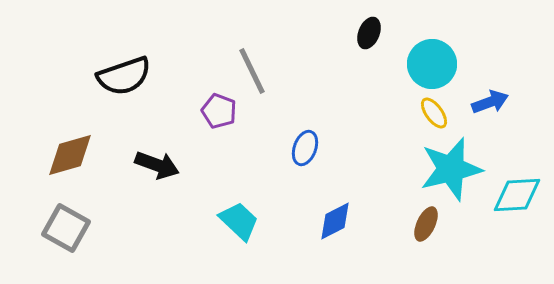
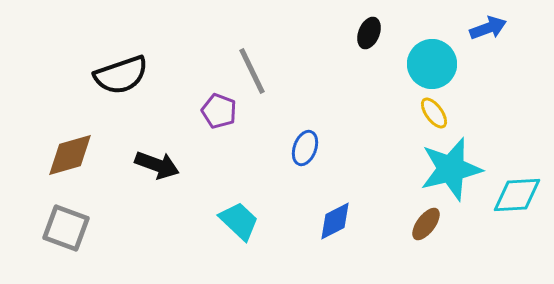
black semicircle: moved 3 px left, 1 px up
blue arrow: moved 2 px left, 74 px up
brown ellipse: rotated 12 degrees clockwise
gray square: rotated 9 degrees counterclockwise
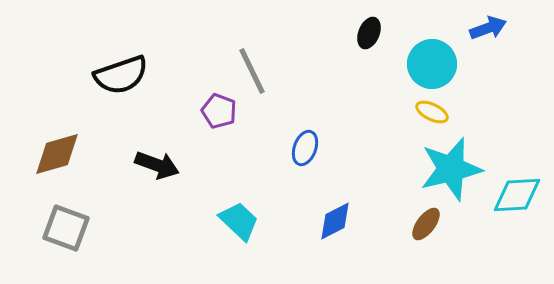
yellow ellipse: moved 2 px left, 1 px up; rotated 28 degrees counterclockwise
brown diamond: moved 13 px left, 1 px up
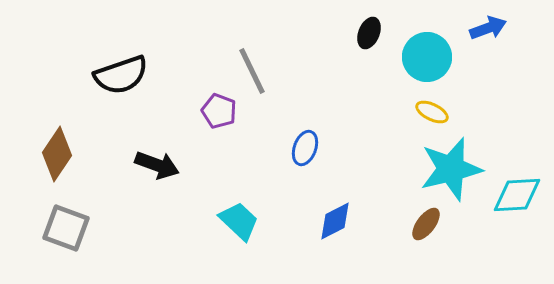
cyan circle: moved 5 px left, 7 px up
brown diamond: rotated 40 degrees counterclockwise
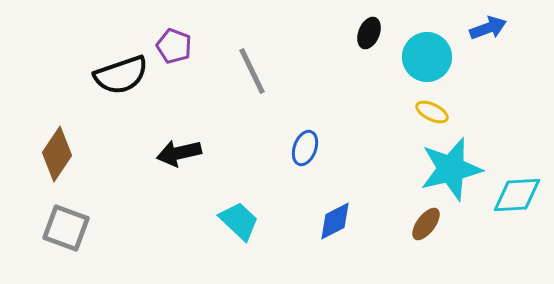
purple pentagon: moved 45 px left, 65 px up
black arrow: moved 22 px right, 12 px up; rotated 147 degrees clockwise
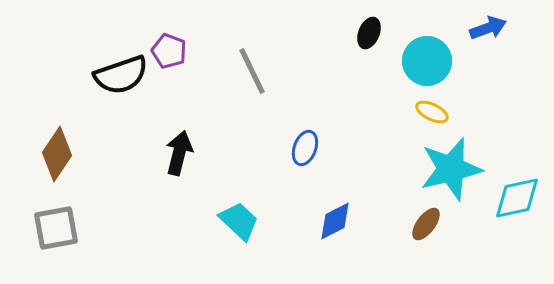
purple pentagon: moved 5 px left, 5 px down
cyan circle: moved 4 px down
black arrow: rotated 117 degrees clockwise
cyan diamond: moved 3 px down; rotated 9 degrees counterclockwise
gray square: moved 10 px left; rotated 30 degrees counterclockwise
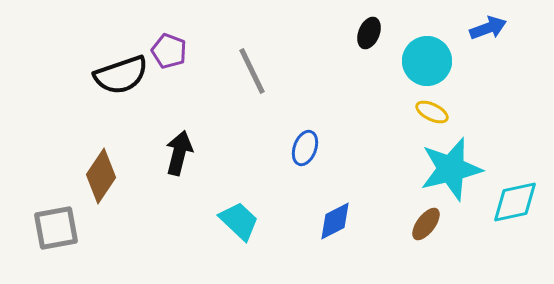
brown diamond: moved 44 px right, 22 px down
cyan diamond: moved 2 px left, 4 px down
